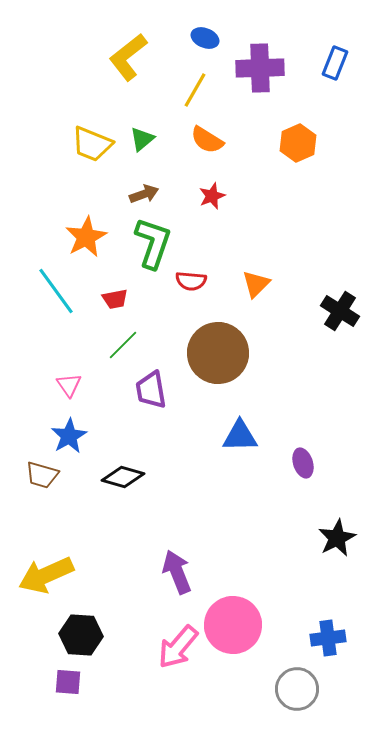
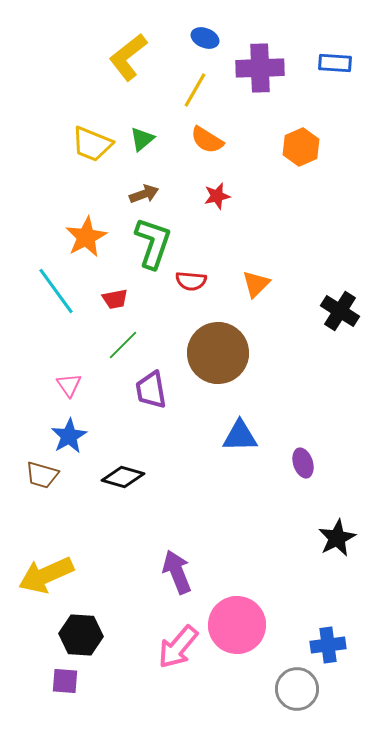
blue rectangle: rotated 72 degrees clockwise
orange hexagon: moved 3 px right, 4 px down
red star: moved 5 px right; rotated 8 degrees clockwise
pink circle: moved 4 px right
blue cross: moved 7 px down
purple square: moved 3 px left, 1 px up
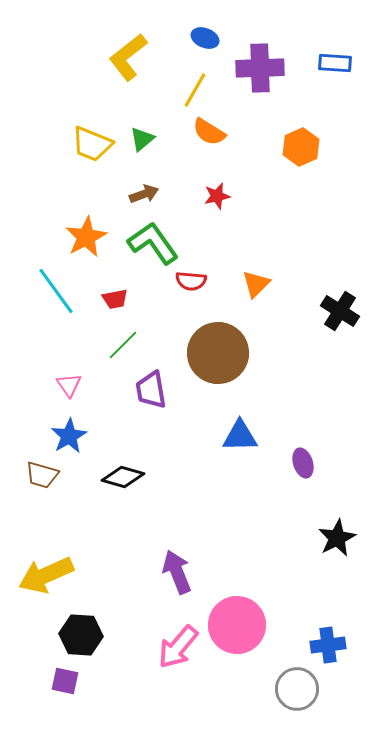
orange semicircle: moved 2 px right, 8 px up
green L-shape: rotated 54 degrees counterclockwise
purple square: rotated 8 degrees clockwise
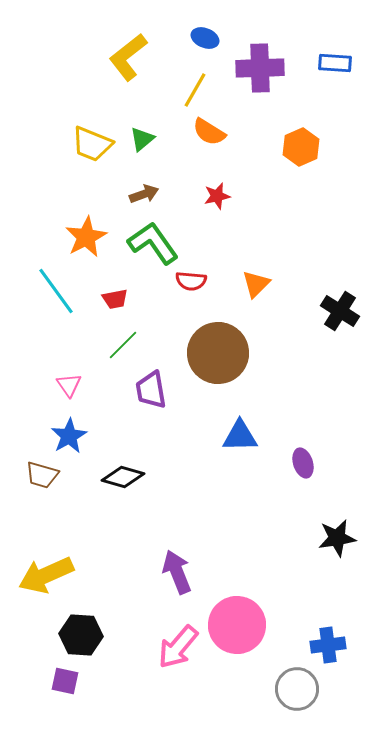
black star: rotated 18 degrees clockwise
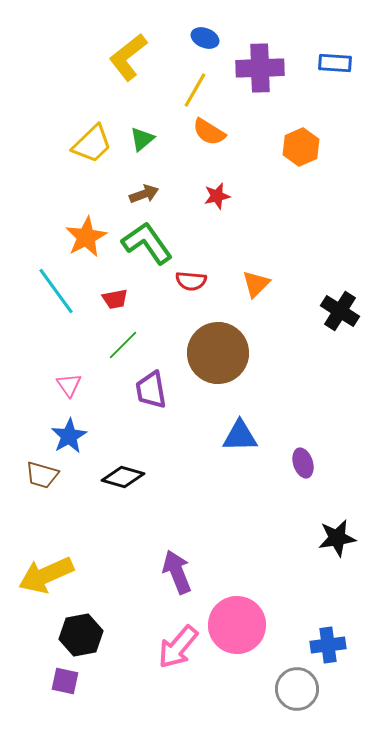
yellow trapezoid: rotated 66 degrees counterclockwise
green L-shape: moved 6 px left
black hexagon: rotated 15 degrees counterclockwise
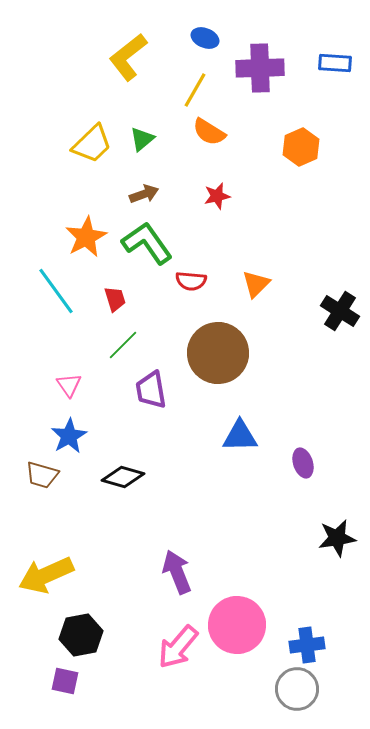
red trapezoid: rotated 96 degrees counterclockwise
blue cross: moved 21 px left
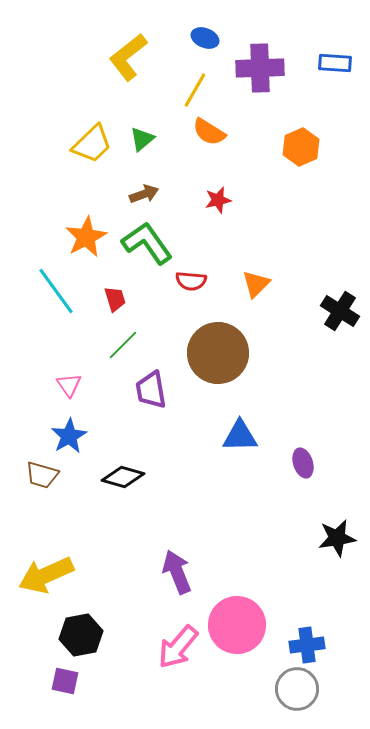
red star: moved 1 px right, 4 px down
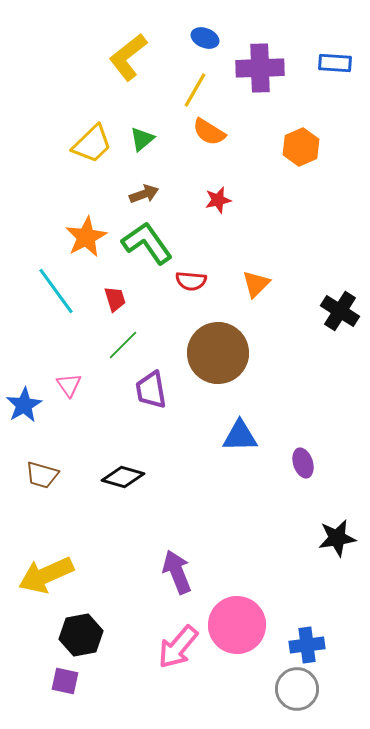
blue star: moved 45 px left, 31 px up
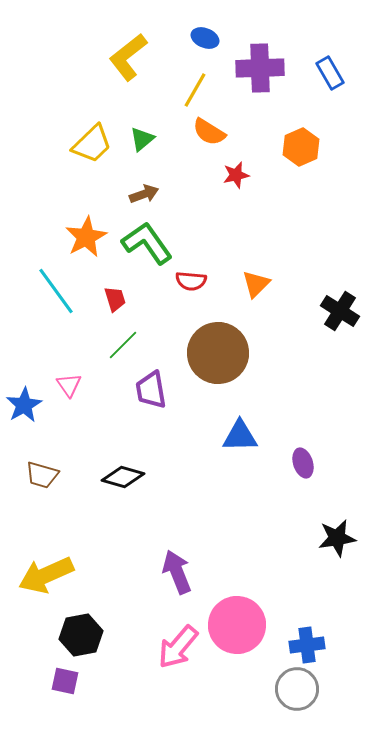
blue rectangle: moved 5 px left, 10 px down; rotated 56 degrees clockwise
red star: moved 18 px right, 25 px up
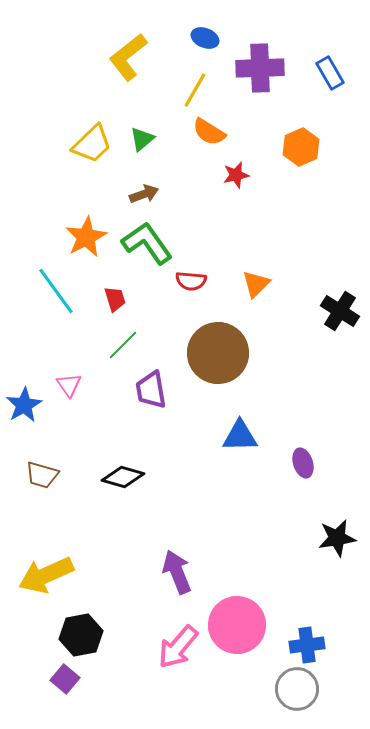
purple square: moved 2 px up; rotated 28 degrees clockwise
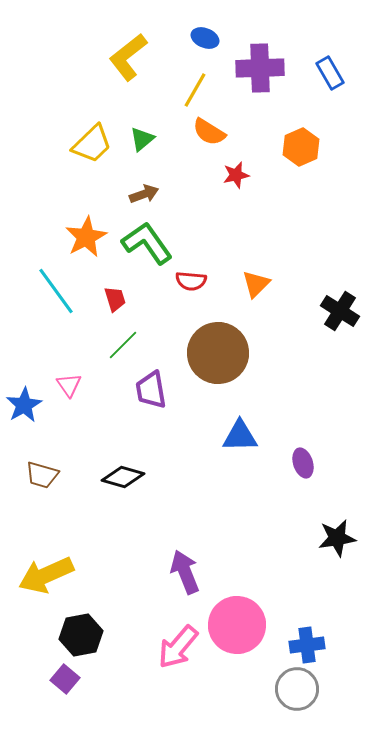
purple arrow: moved 8 px right
